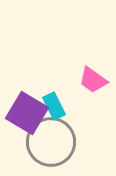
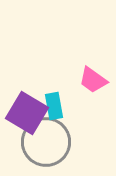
cyan rectangle: rotated 16 degrees clockwise
gray circle: moved 5 px left
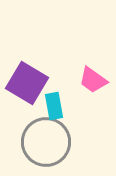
purple square: moved 30 px up
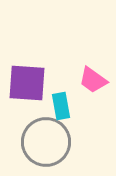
purple square: rotated 27 degrees counterclockwise
cyan rectangle: moved 7 px right
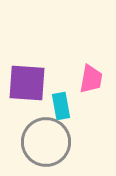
pink trapezoid: moved 2 px left, 1 px up; rotated 116 degrees counterclockwise
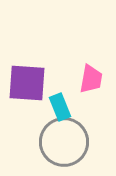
cyan rectangle: moved 1 px left, 1 px down; rotated 12 degrees counterclockwise
gray circle: moved 18 px right
